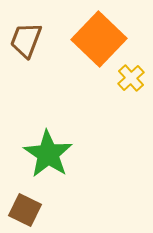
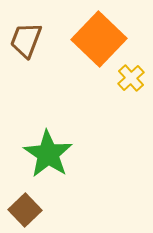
brown square: rotated 20 degrees clockwise
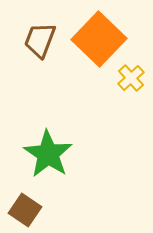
brown trapezoid: moved 14 px right
brown square: rotated 12 degrees counterclockwise
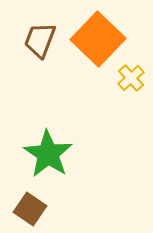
orange square: moved 1 px left
brown square: moved 5 px right, 1 px up
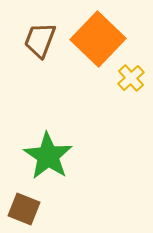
green star: moved 2 px down
brown square: moved 6 px left; rotated 12 degrees counterclockwise
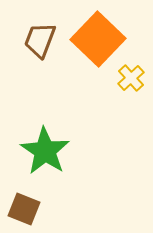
green star: moved 3 px left, 5 px up
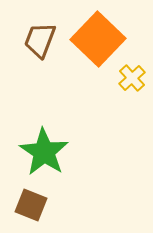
yellow cross: moved 1 px right
green star: moved 1 px left, 1 px down
brown square: moved 7 px right, 4 px up
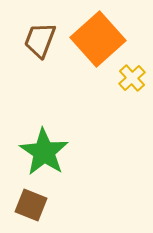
orange square: rotated 4 degrees clockwise
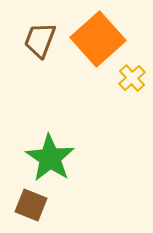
green star: moved 6 px right, 6 px down
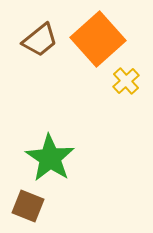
brown trapezoid: rotated 150 degrees counterclockwise
yellow cross: moved 6 px left, 3 px down
brown square: moved 3 px left, 1 px down
